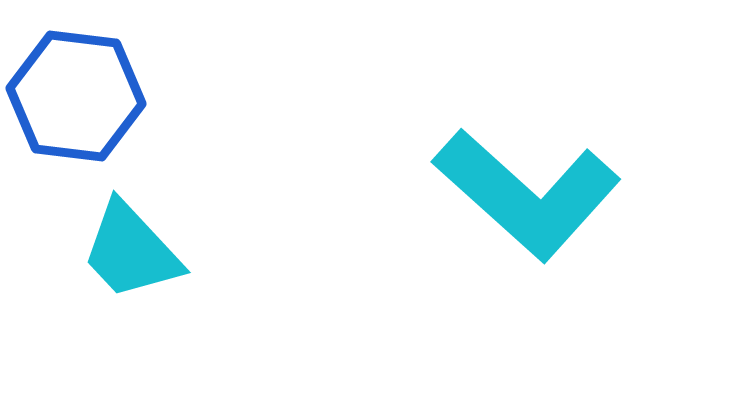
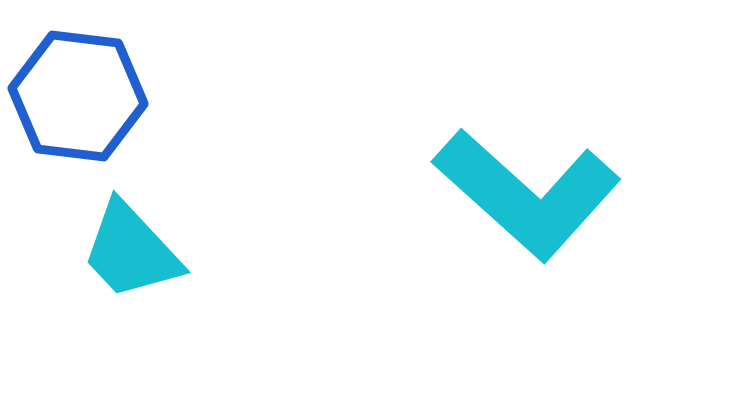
blue hexagon: moved 2 px right
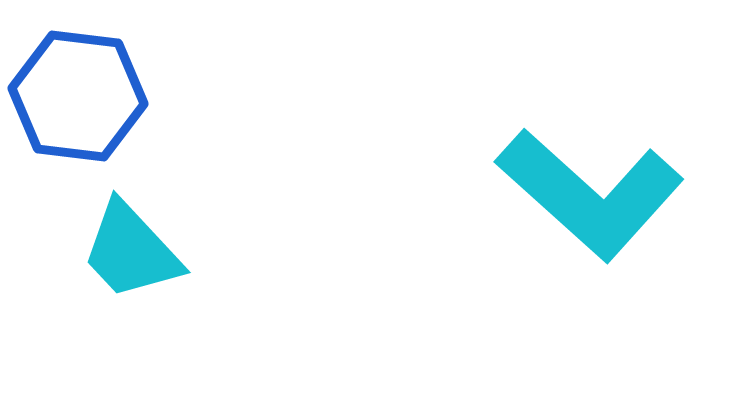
cyan L-shape: moved 63 px right
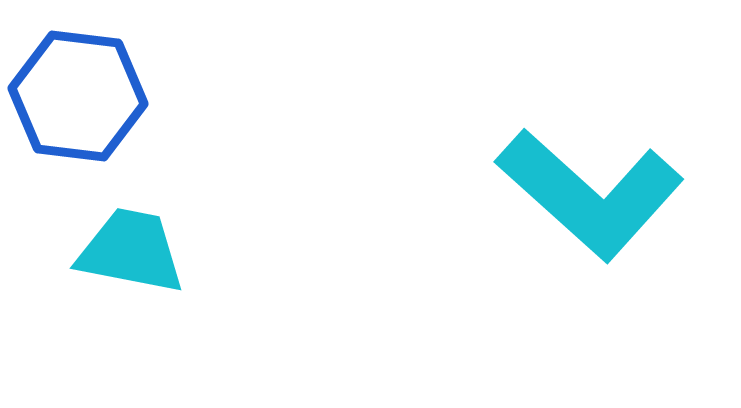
cyan trapezoid: rotated 144 degrees clockwise
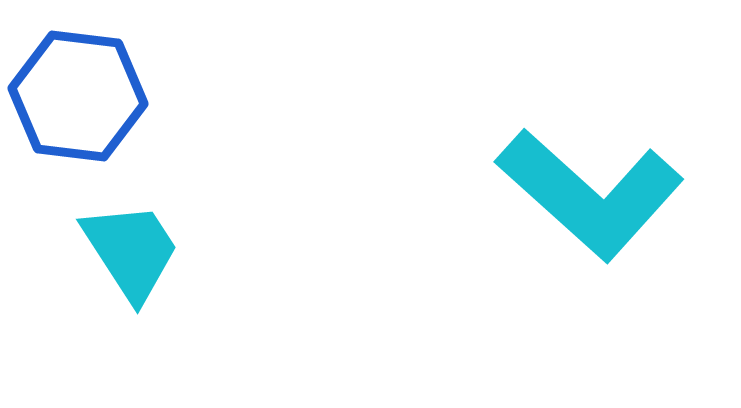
cyan trapezoid: rotated 46 degrees clockwise
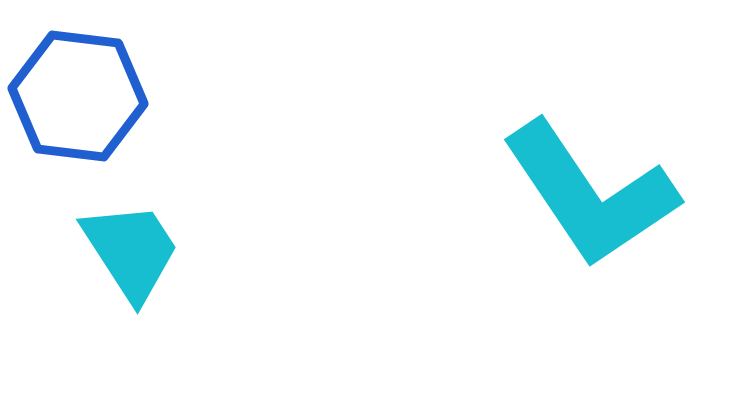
cyan L-shape: rotated 14 degrees clockwise
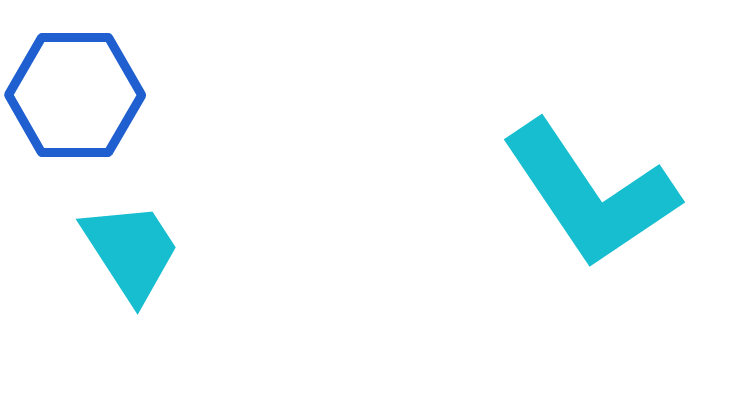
blue hexagon: moved 3 px left, 1 px up; rotated 7 degrees counterclockwise
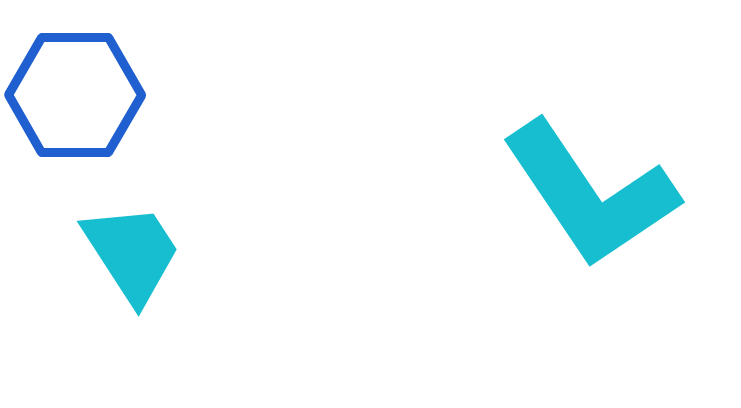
cyan trapezoid: moved 1 px right, 2 px down
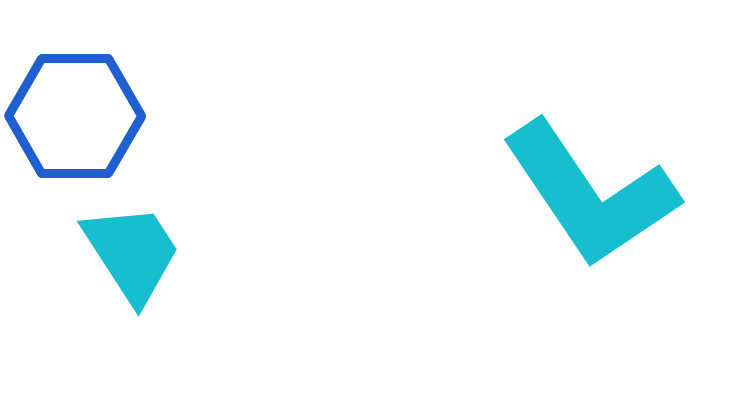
blue hexagon: moved 21 px down
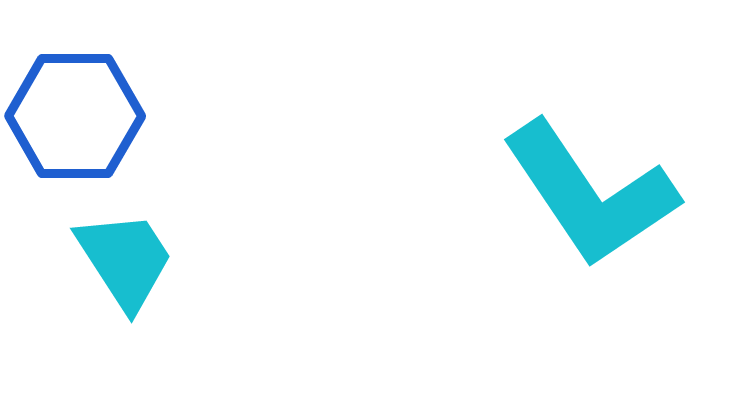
cyan trapezoid: moved 7 px left, 7 px down
